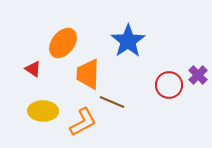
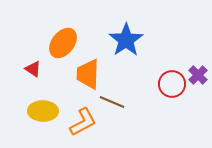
blue star: moved 2 px left, 1 px up
red circle: moved 3 px right, 1 px up
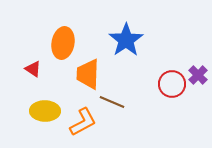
orange ellipse: rotated 28 degrees counterclockwise
yellow ellipse: moved 2 px right
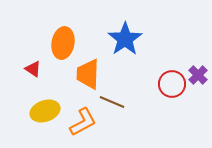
blue star: moved 1 px left, 1 px up
yellow ellipse: rotated 20 degrees counterclockwise
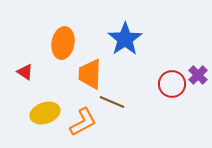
red triangle: moved 8 px left, 3 px down
orange trapezoid: moved 2 px right
yellow ellipse: moved 2 px down
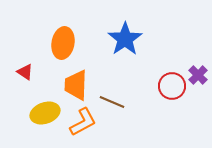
orange trapezoid: moved 14 px left, 11 px down
red circle: moved 2 px down
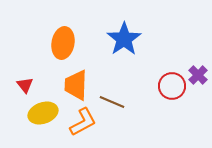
blue star: moved 1 px left
red triangle: moved 13 px down; rotated 18 degrees clockwise
yellow ellipse: moved 2 px left
